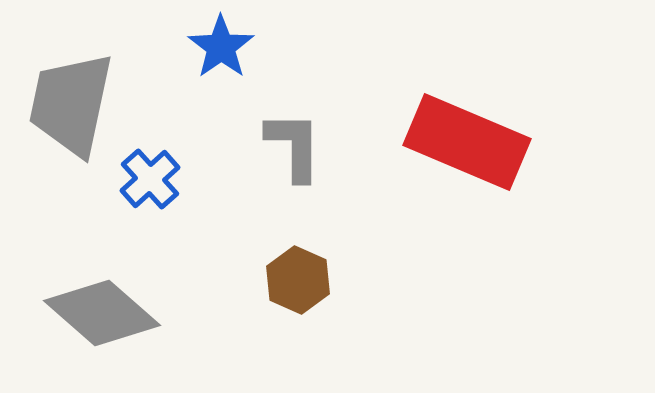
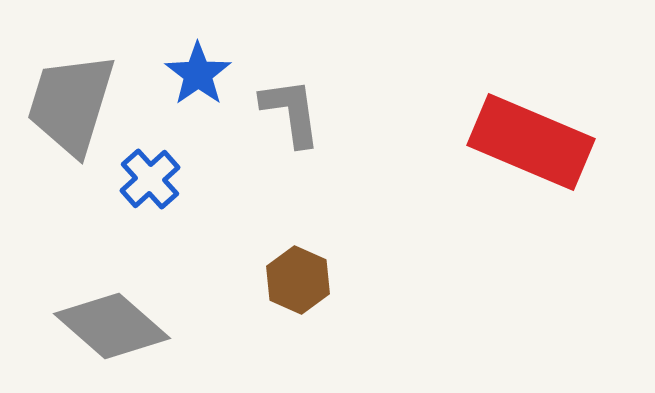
blue star: moved 23 px left, 27 px down
gray trapezoid: rotated 5 degrees clockwise
red rectangle: moved 64 px right
gray L-shape: moved 3 px left, 34 px up; rotated 8 degrees counterclockwise
gray diamond: moved 10 px right, 13 px down
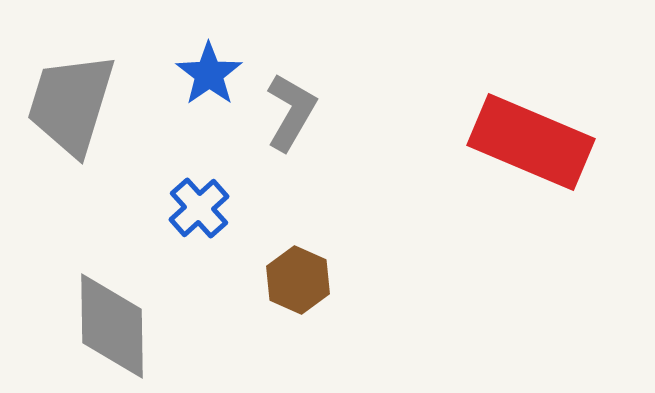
blue star: moved 11 px right
gray L-shape: rotated 38 degrees clockwise
blue cross: moved 49 px right, 29 px down
gray diamond: rotated 48 degrees clockwise
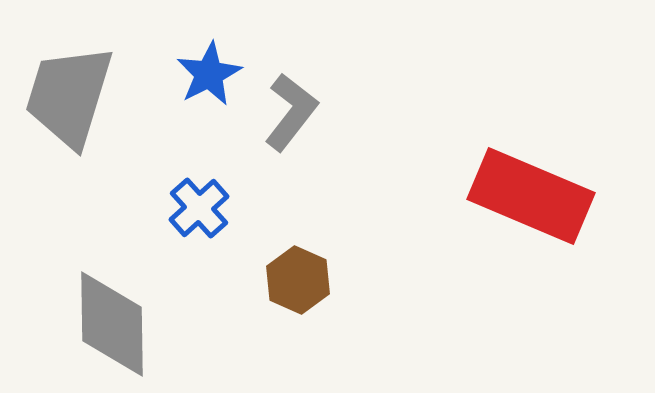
blue star: rotated 8 degrees clockwise
gray trapezoid: moved 2 px left, 8 px up
gray L-shape: rotated 8 degrees clockwise
red rectangle: moved 54 px down
gray diamond: moved 2 px up
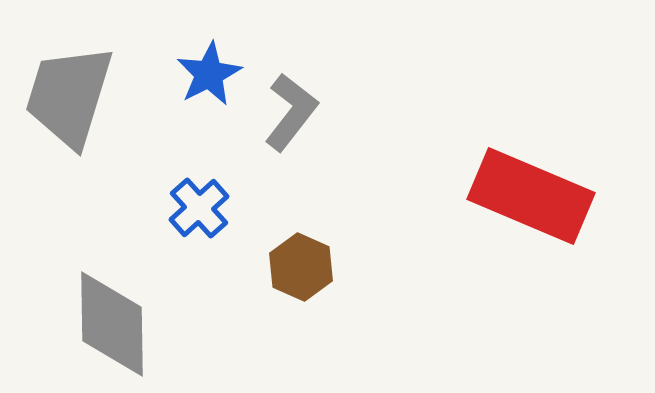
brown hexagon: moved 3 px right, 13 px up
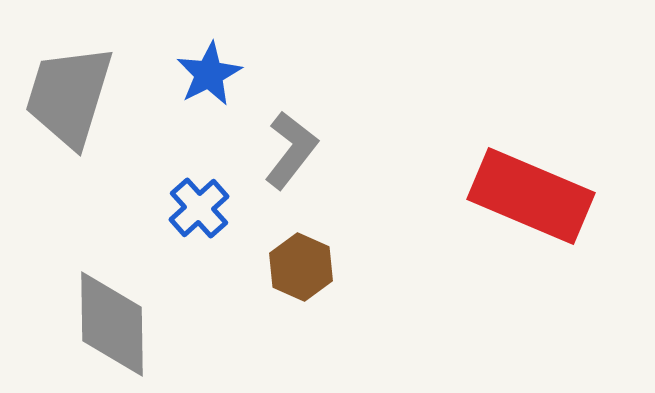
gray L-shape: moved 38 px down
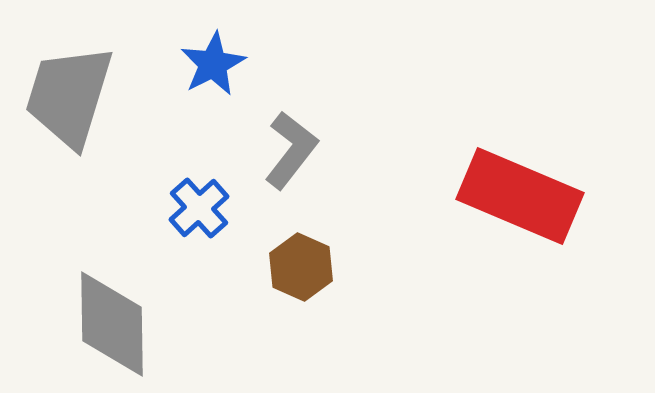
blue star: moved 4 px right, 10 px up
red rectangle: moved 11 px left
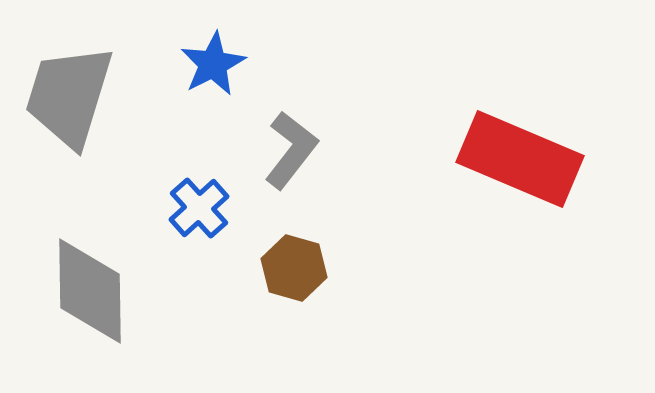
red rectangle: moved 37 px up
brown hexagon: moved 7 px left, 1 px down; rotated 8 degrees counterclockwise
gray diamond: moved 22 px left, 33 px up
